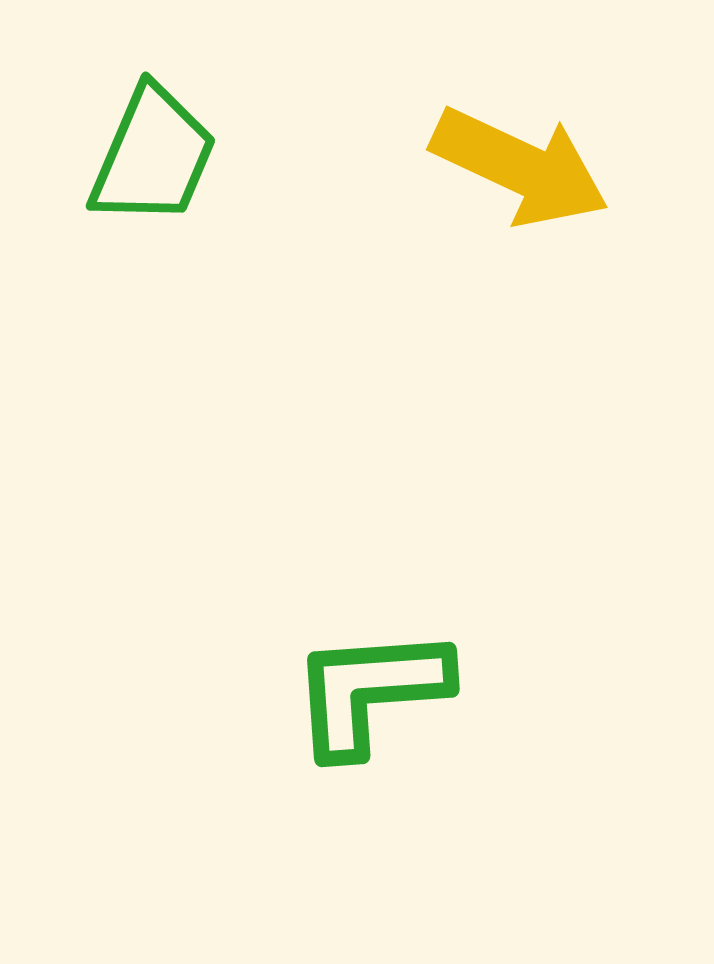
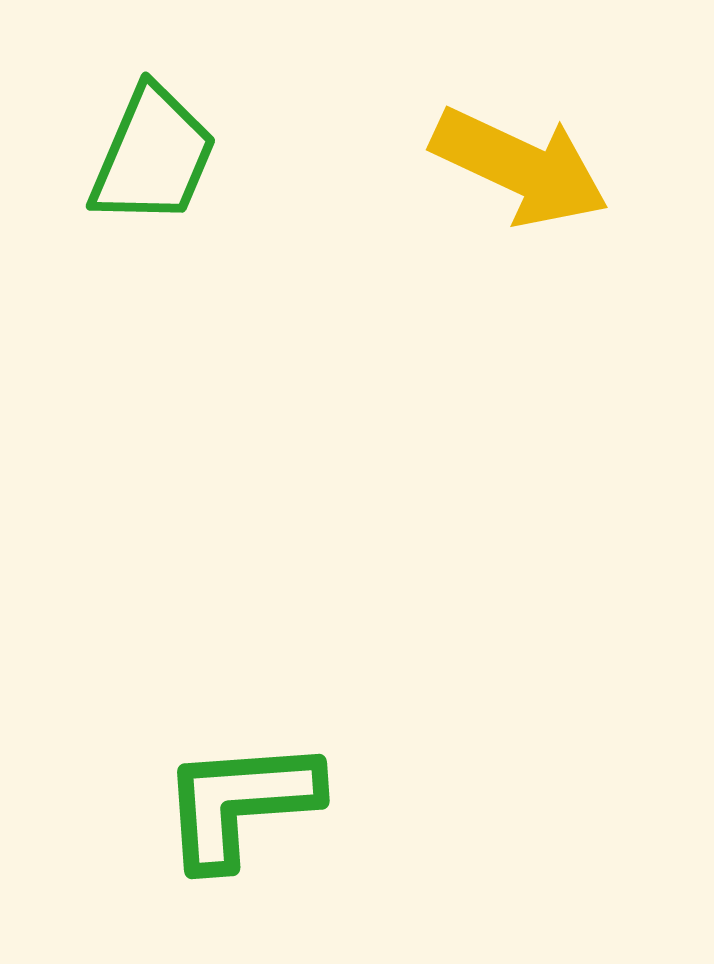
green L-shape: moved 130 px left, 112 px down
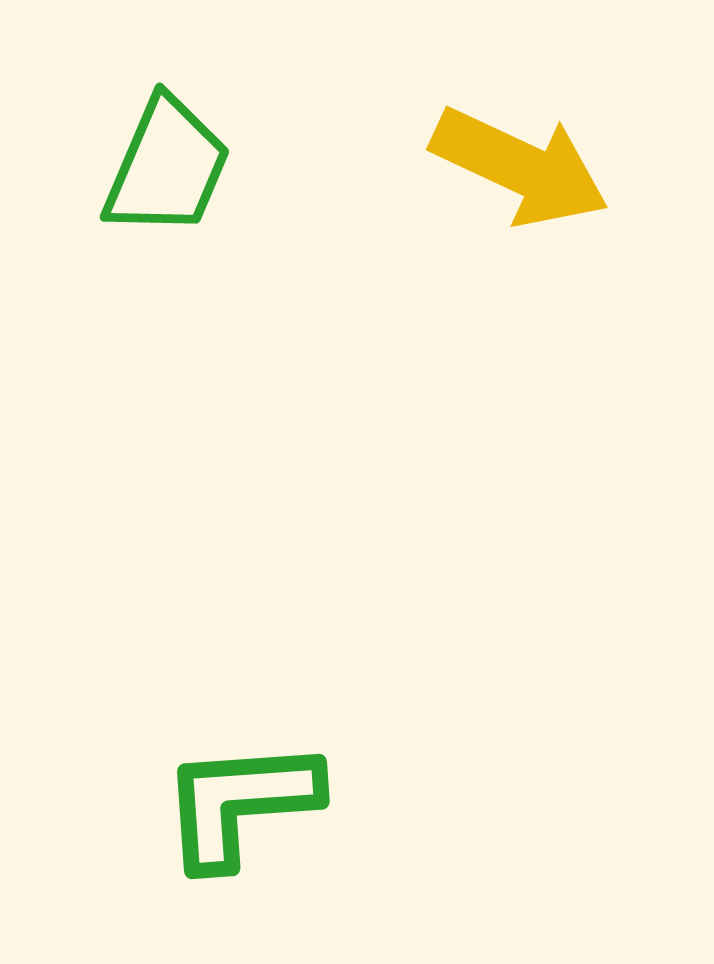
green trapezoid: moved 14 px right, 11 px down
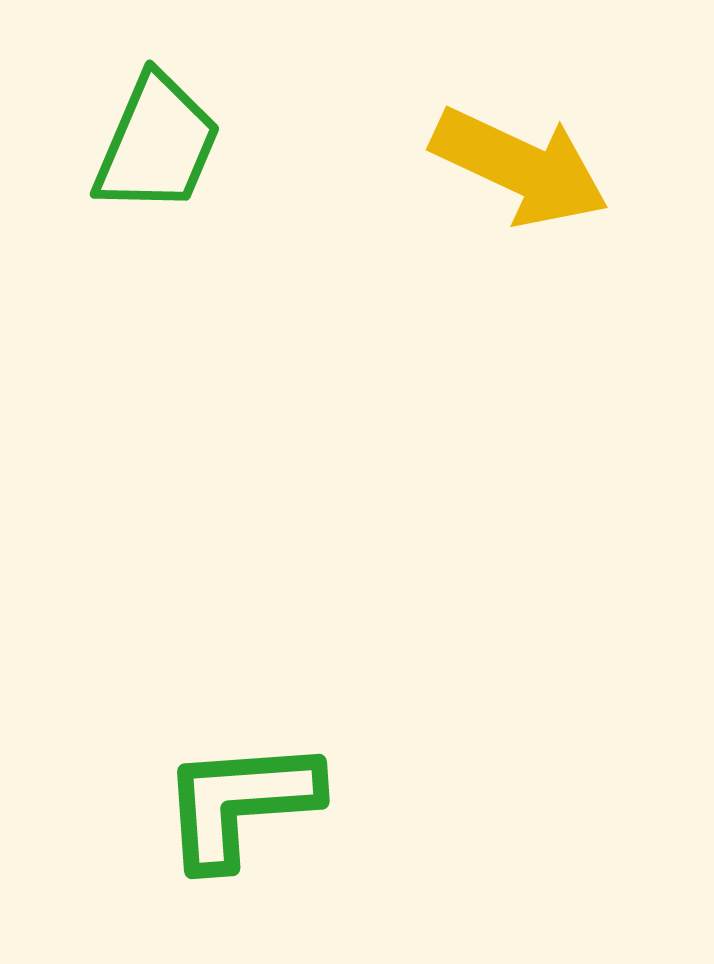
green trapezoid: moved 10 px left, 23 px up
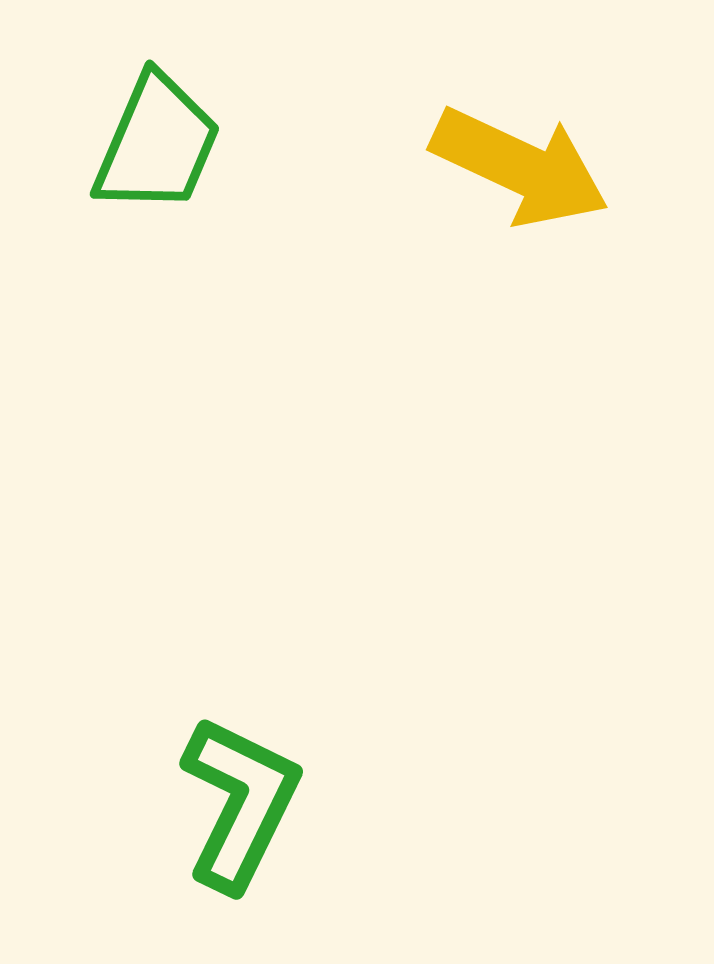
green L-shape: rotated 120 degrees clockwise
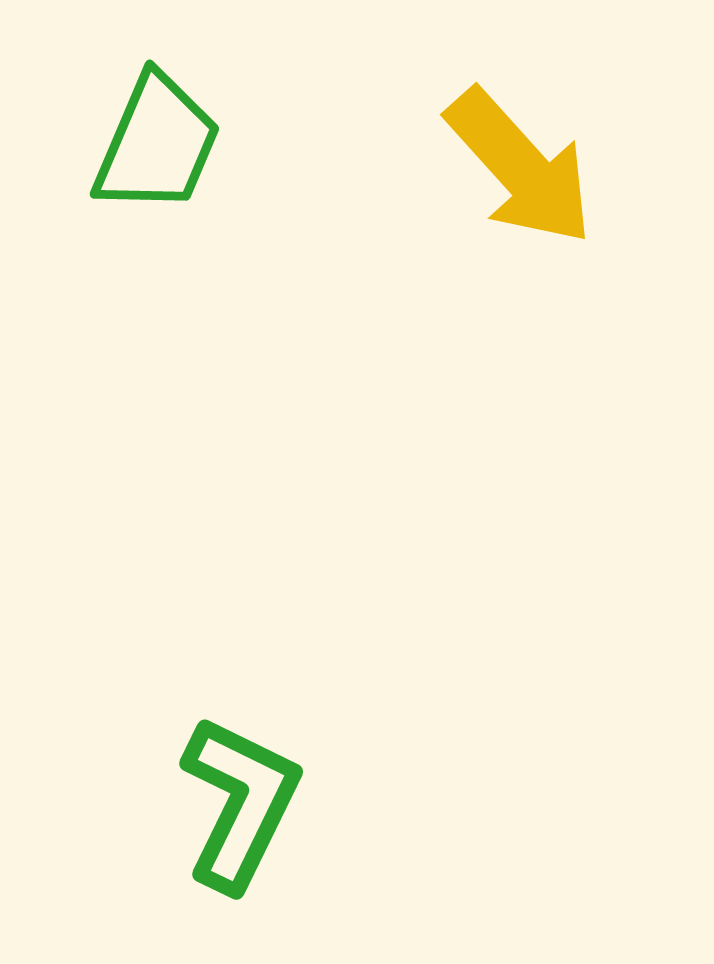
yellow arrow: rotated 23 degrees clockwise
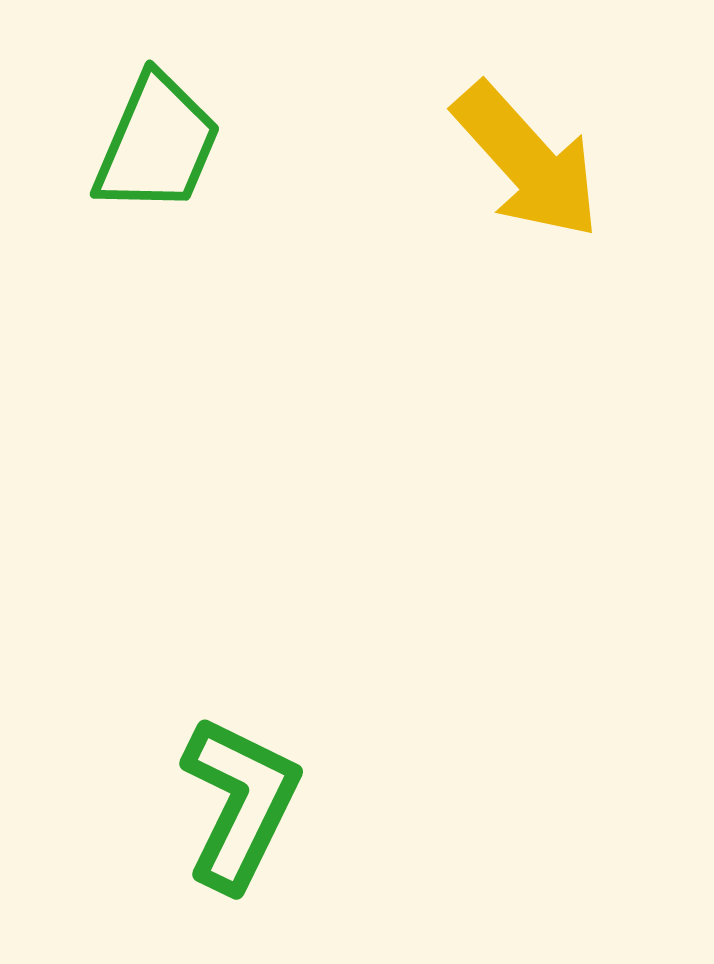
yellow arrow: moved 7 px right, 6 px up
